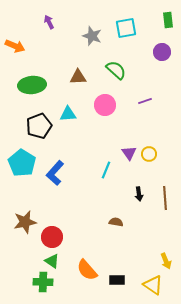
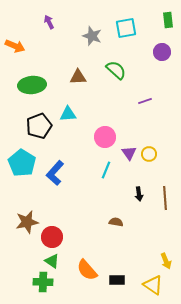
pink circle: moved 32 px down
brown star: moved 2 px right
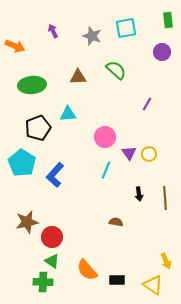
purple arrow: moved 4 px right, 9 px down
purple line: moved 2 px right, 3 px down; rotated 40 degrees counterclockwise
black pentagon: moved 1 px left, 2 px down
blue L-shape: moved 2 px down
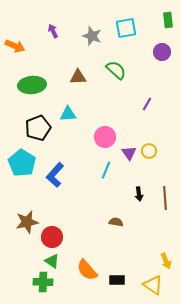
yellow circle: moved 3 px up
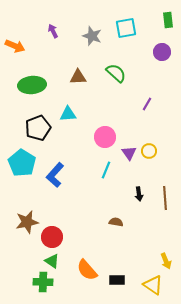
green semicircle: moved 3 px down
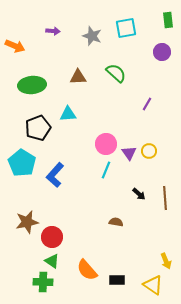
purple arrow: rotated 120 degrees clockwise
pink circle: moved 1 px right, 7 px down
black arrow: rotated 40 degrees counterclockwise
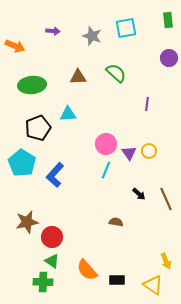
purple circle: moved 7 px right, 6 px down
purple line: rotated 24 degrees counterclockwise
brown line: moved 1 px right, 1 px down; rotated 20 degrees counterclockwise
